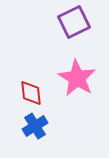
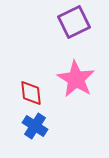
pink star: moved 1 px left, 1 px down
blue cross: rotated 25 degrees counterclockwise
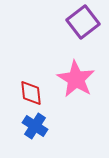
purple square: moved 9 px right; rotated 12 degrees counterclockwise
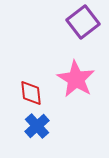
blue cross: moved 2 px right; rotated 15 degrees clockwise
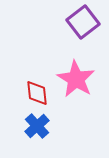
red diamond: moved 6 px right
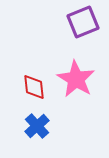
purple square: rotated 16 degrees clockwise
red diamond: moved 3 px left, 6 px up
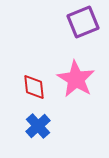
blue cross: moved 1 px right
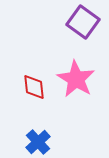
purple square: rotated 32 degrees counterclockwise
blue cross: moved 16 px down
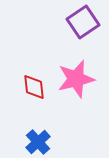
purple square: rotated 20 degrees clockwise
pink star: rotated 27 degrees clockwise
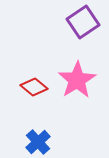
pink star: moved 1 px right, 1 px down; rotated 18 degrees counterclockwise
red diamond: rotated 44 degrees counterclockwise
